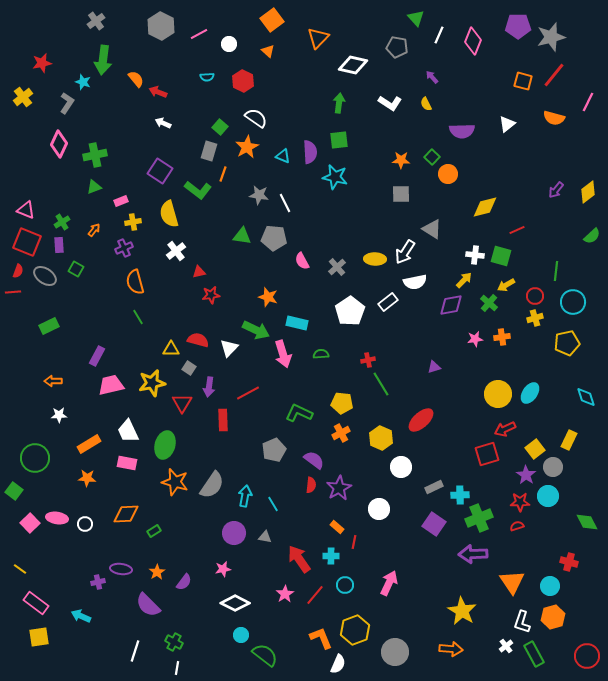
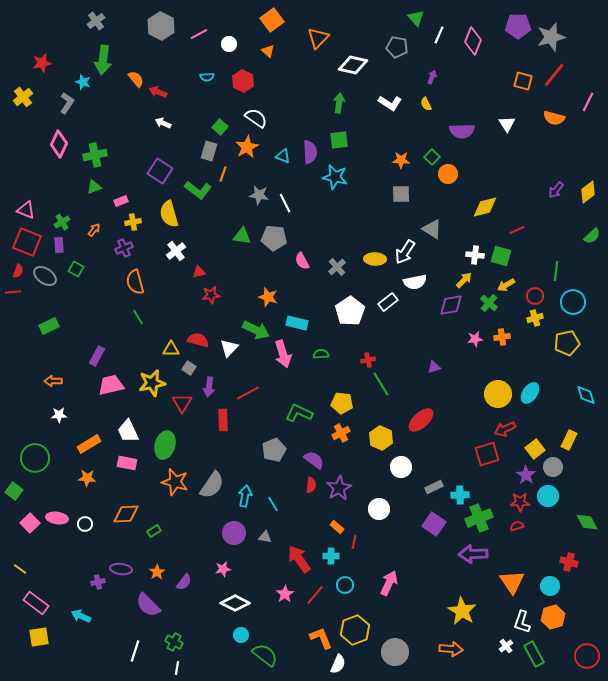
purple arrow at (432, 77): rotated 64 degrees clockwise
white triangle at (507, 124): rotated 24 degrees counterclockwise
cyan diamond at (586, 397): moved 2 px up
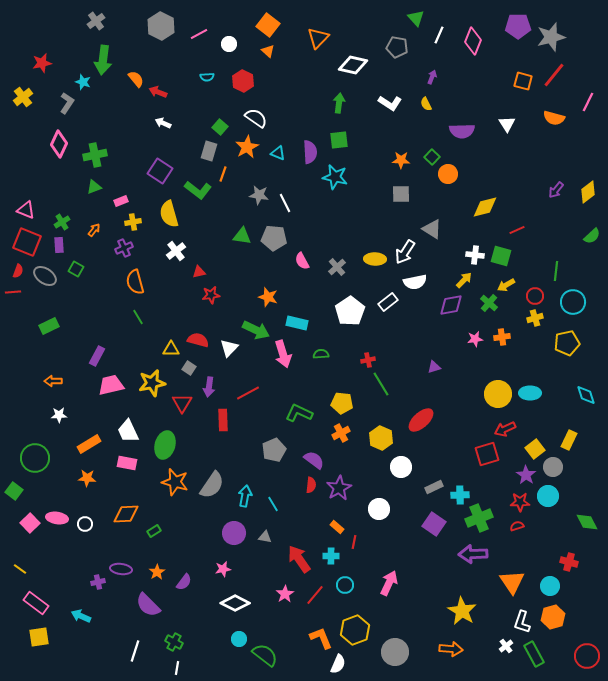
orange square at (272, 20): moved 4 px left, 5 px down; rotated 15 degrees counterclockwise
cyan triangle at (283, 156): moved 5 px left, 3 px up
cyan ellipse at (530, 393): rotated 55 degrees clockwise
cyan circle at (241, 635): moved 2 px left, 4 px down
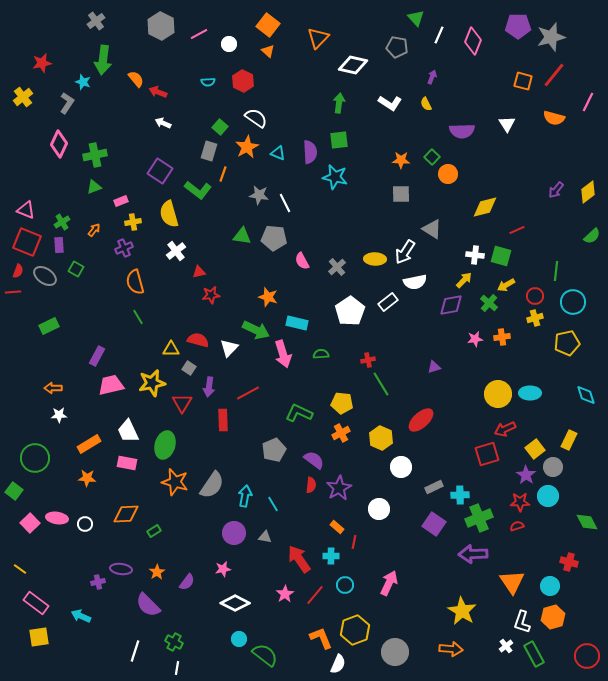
cyan semicircle at (207, 77): moved 1 px right, 5 px down
orange arrow at (53, 381): moved 7 px down
purple semicircle at (184, 582): moved 3 px right
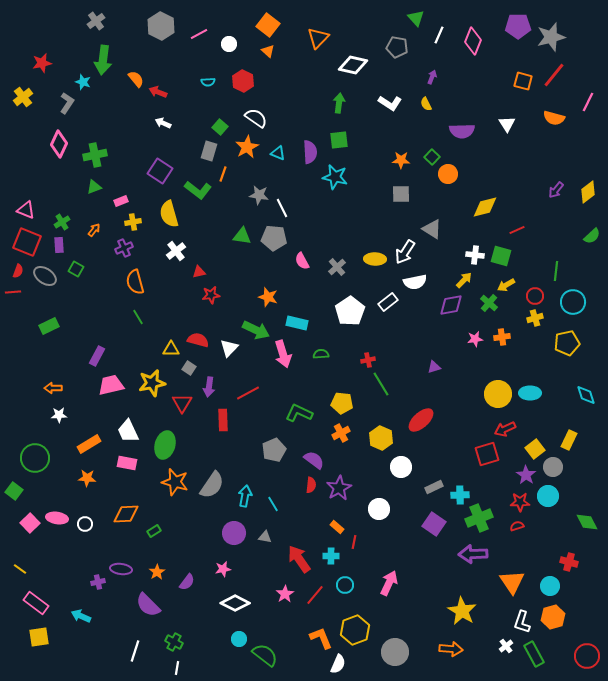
white line at (285, 203): moved 3 px left, 5 px down
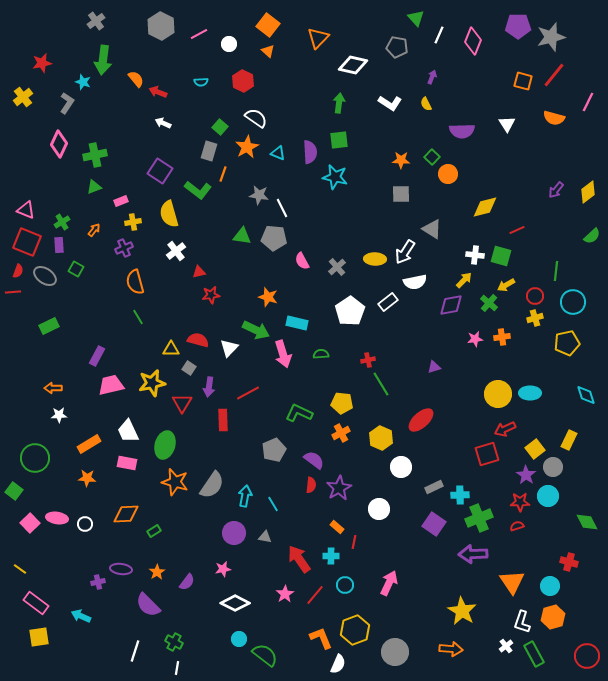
cyan semicircle at (208, 82): moved 7 px left
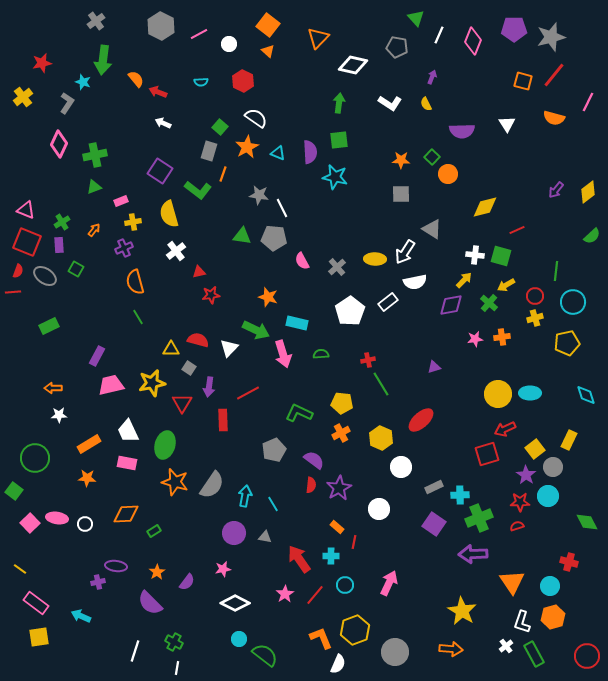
purple pentagon at (518, 26): moved 4 px left, 3 px down
purple ellipse at (121, 569): moved 5 px left, 3 px up
purple semicircle at (148, 605): moved 2 px right, 2 px up
